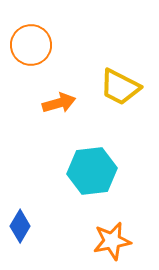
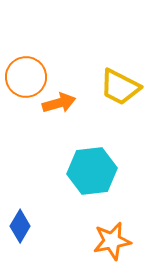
orange circle: moved 5 px left, 32 px down
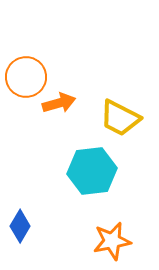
yellow trapezoid: moved 31 px down
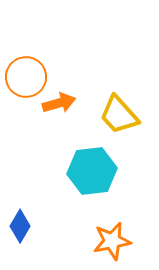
yellow trapezoid: moved 1 px left, 3 px up; rotated 21 degrees clockwise
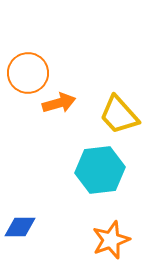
orange circle: moved 2 px right, 4 px up
cyan hexagon: moved 8 px right, 1 px up
blue diamond: moved 1 px down; rotated 60 degrees clockwise
orange star: moved 1 px left, 1 px up; rotated 9 degrees counterclockwise
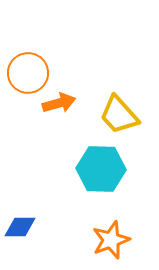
cyan hexagon: moved 1 px right, 1 px up; rotated 9 degrees clockwise
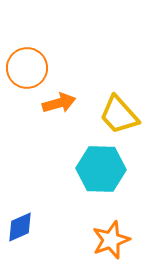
orange circle: moved 1 px left, 5 px up
blue diamond: rotated 24 degrees counterclockwise
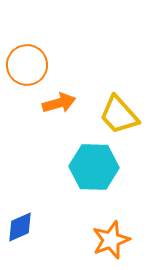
orange circle: moved 3 px up
cyan hexagon: moved 7 px left, 2 px up
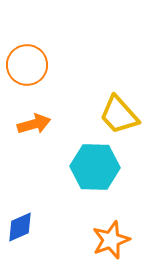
orange arrow: moved 25 px left, 21 px down
cyan hexagon: moved 1 px right
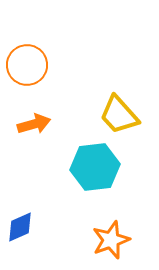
cyan hexagon: rotated 9 degrees counterclockwise
